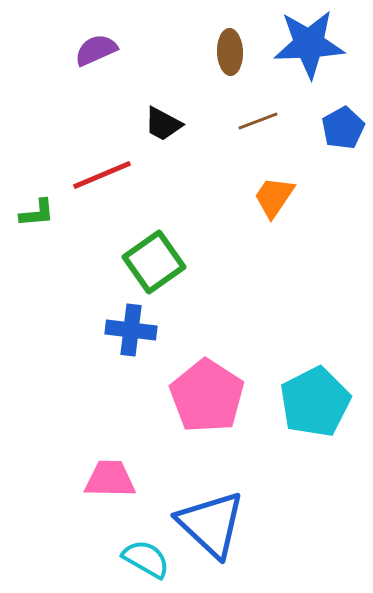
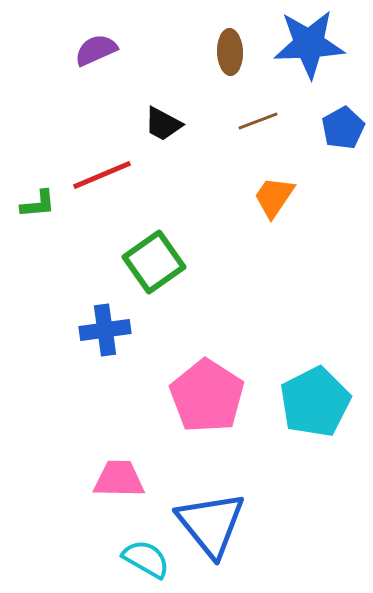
green L-shape: moved 1 px right, 9 px up
blue cross: moved 26 px left; rotated 15 degrees counterclockwise
pink trapezoid: moved 9 px right
blue triangle: rotated 8 degrees clockwise
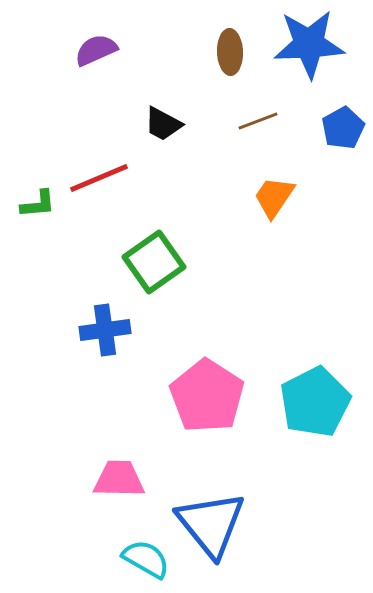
red line: moved 3 px left, 3 px down
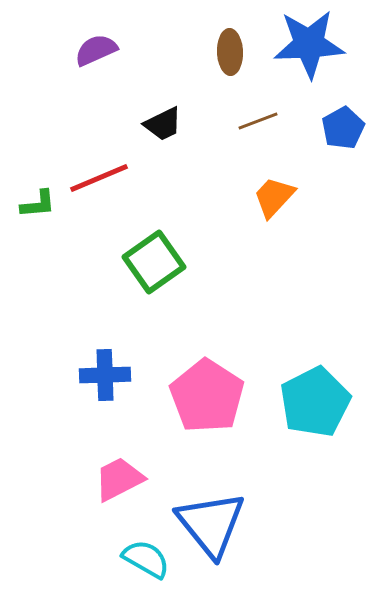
black trapezoid: rotated 54 degrees counterclockwise
orange trapezoid: rotated 9 degrees clockwise
blue cross: moved 45 px down; rotated 6 degrees clockwise
pink trapezoid: rotated 28 degrees counterclockwise
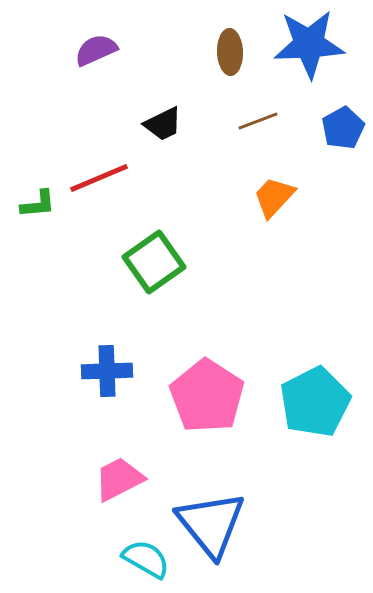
blue cross: moved 2 px right, 4 px up
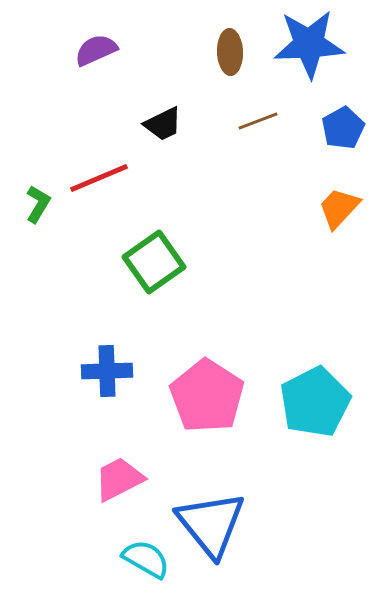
orange trapezoid: moved 65 px right, 11 px down
green L-shape: rotated 54 degrees counterclockwise
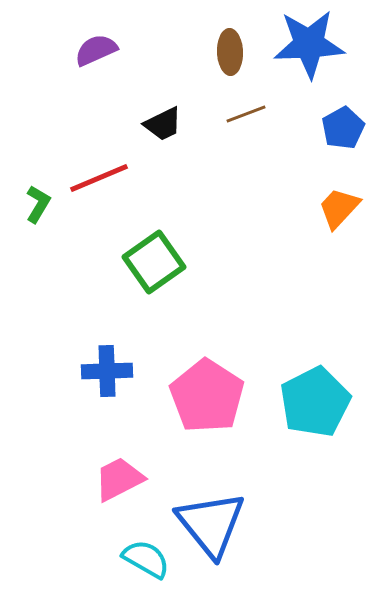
brown line: moved 12 px left, 7 px up
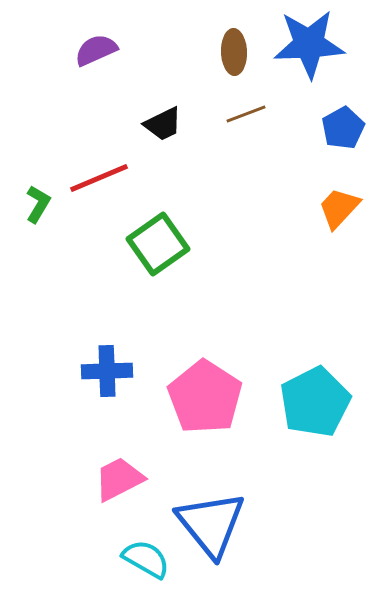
brown ellipse: moved 4 px right
green square: moved 4 px right, 18 px up
pink pentagon: moved 2 px left, 1 px down
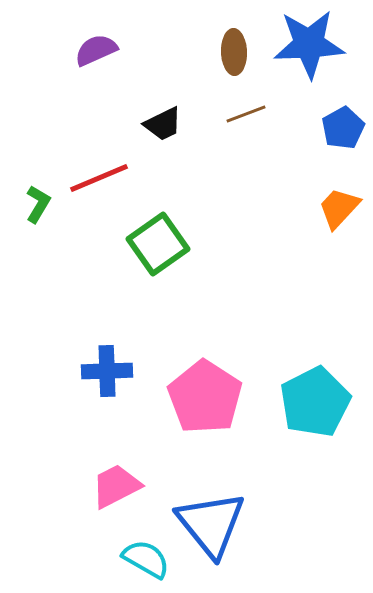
pink trapezoid: moved 3 px left, 7 px down
